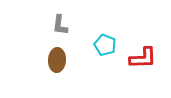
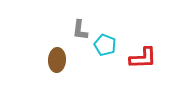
gray L-shape: moved 20 px right, 5 px down
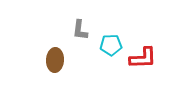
cyan pentagon: moved 6 px right; rotated 25 degrees counterclockwise
brown ellipse: moved 2 px left
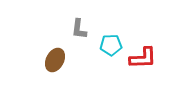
gray L-shape: moved 1 px left, 1 px up
brown ellipse: rotated 25 degrees clockwise
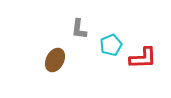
cyan pentagon: rotated 20 degrees counterclockwise
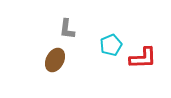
gray L-shape: moved 12 px left
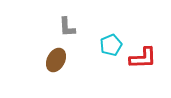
gray L-shape: moved 2 px up; rotated 10 degrees counterclockwise
brown ellipse: moved 1 px right
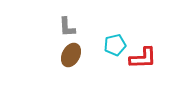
cyan pentagon: moved 4 px right; rotated 10 degrees clockwise
brown ellipse: moved 15 px right, 5 px up
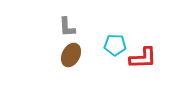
cyan pentagon: rotated 15 degrees clockwise
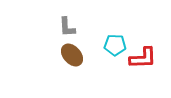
brown ellipse: moved 1 px right; rotated 70 degrees counterclockwise
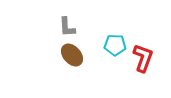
red L-shape: rotated 68 degrees counterclockwise
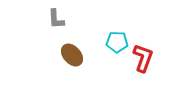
gray L-shape: moved 11 px left, 8 px up
cyan pentagon: moved 2 px right, 3 px up
